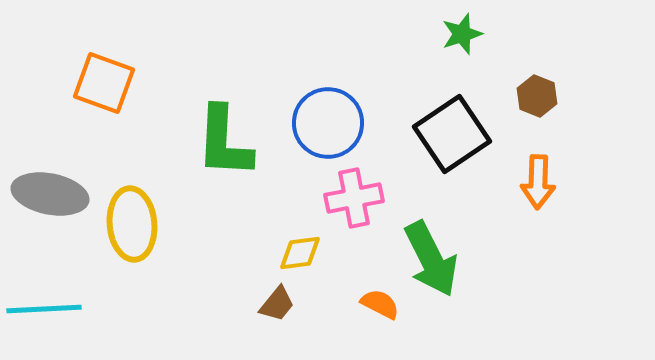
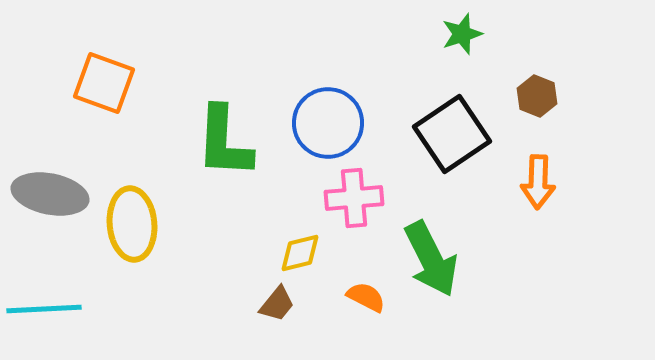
pink cross: rotated 6 degrees clockwise
yellow diamond: rotated 6 degrees counterclockwise
orange semicircle: moved 14 px left, 7 px up
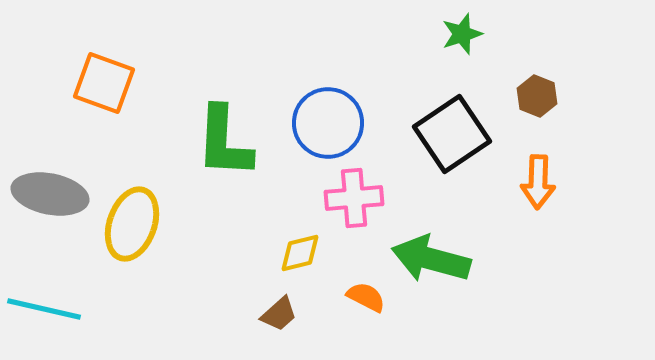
yellow ellipse: rotated 24 degrees clockwise
green arrow: rotated 132 degrees clockwise
brown trapezoid: moved 2 px right, 10 px down; rotated 9 degrees clockwise
cyan line: rotated 16 degrees clockwise
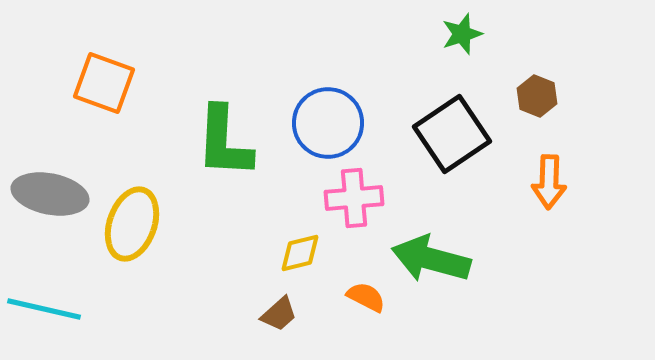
orange arrow: moved 11 px right
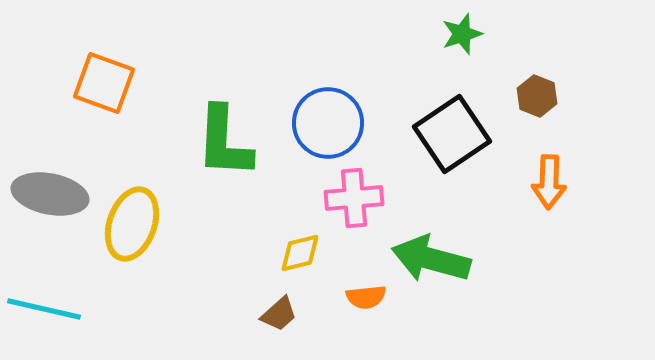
orange semicircle: rotated 147 degrees clockwise
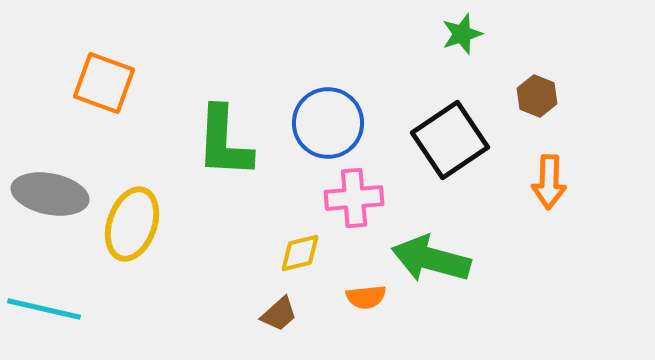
black square: moved 2 px left, 6 px down
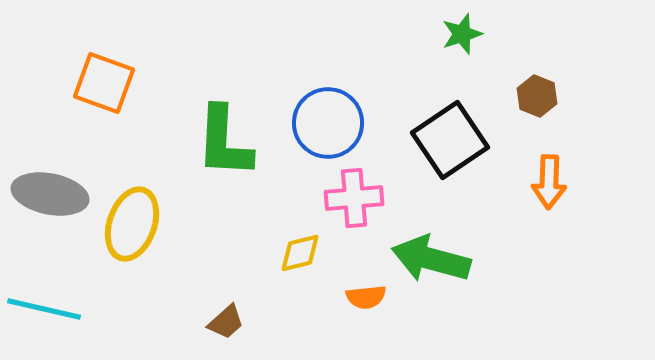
brown trapezoid: moved 53 px left, 8 px down
